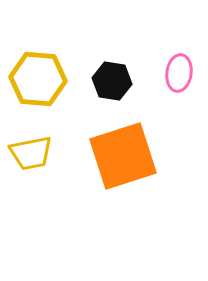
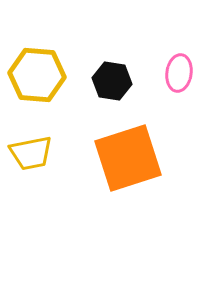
yellow hexagon: moved 1 px left, 4 px up
orange square: moved 5 px right, 2 px down
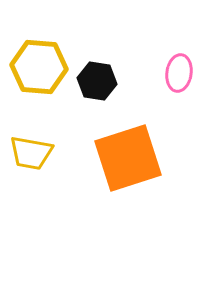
yellow hexagon: moved 2 px right, 8 px up
black hexagon: moved 15 px left
yellow trapezoid: rotated 21 degrees clockwise
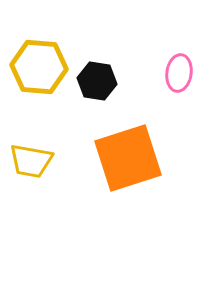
yellow trapezoid: moved 8 px down
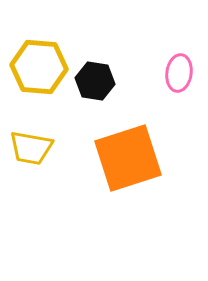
black hexagon: moved 2 px left
yellow trapezoid: moved 13 px up
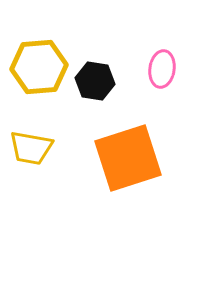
yellow hexagon: rotated 10 degrees counterclockwise
pink ellipse: moved 17 px left, 4 px up
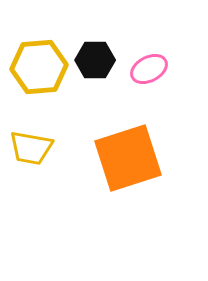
pink ellipse: moved 13 px left; rotated 54 degrees clockwise
black hexagon: moved 21 px up; rotated 9 degrees counterclockwise
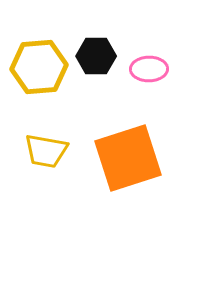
black hexagon: moved 1 px right, 4 px up
pink ellipse: rotated 27 degrees clockwise
yellow trapezoid: moved 15 px right, 3 px down
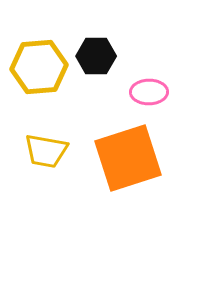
pink ellipse: moved 23 px down
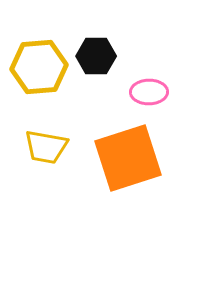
yellow trapezoid: moved 4 px up
